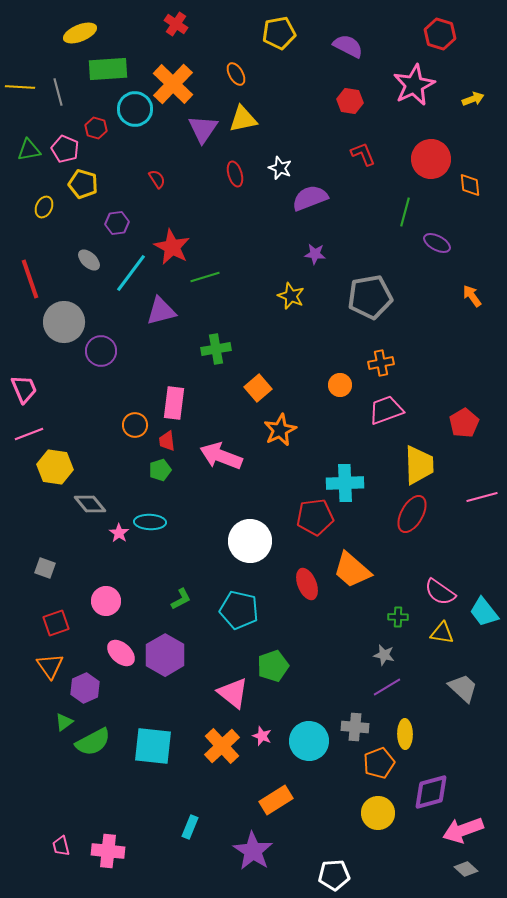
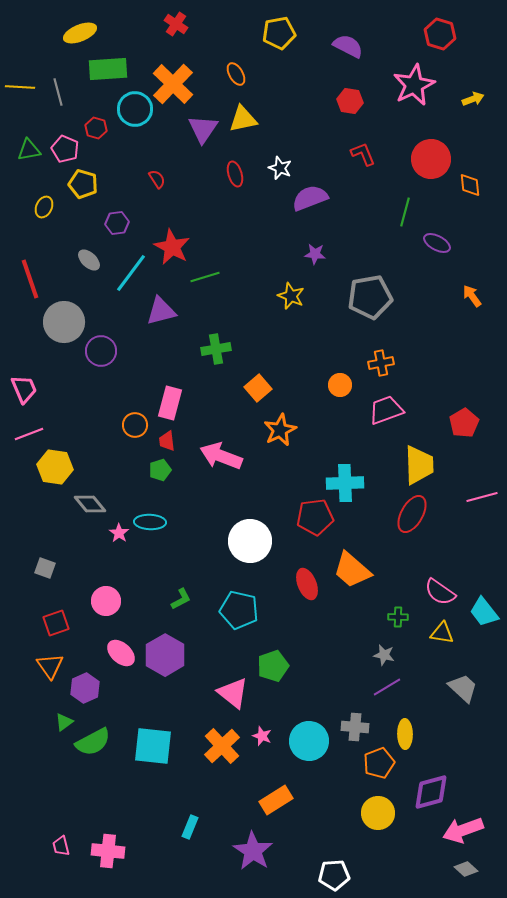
pink rectangle at (174, 403): moved 4 px left; rotated 8 degrees clockwise
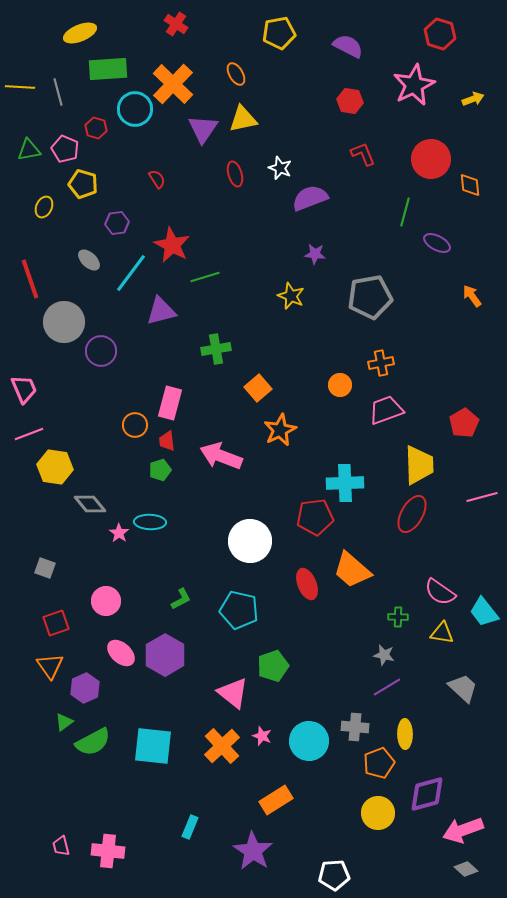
red star at (172, 247): moved 2 px up
purple diamond at (431, 792): moved 4 px left, 2 px down
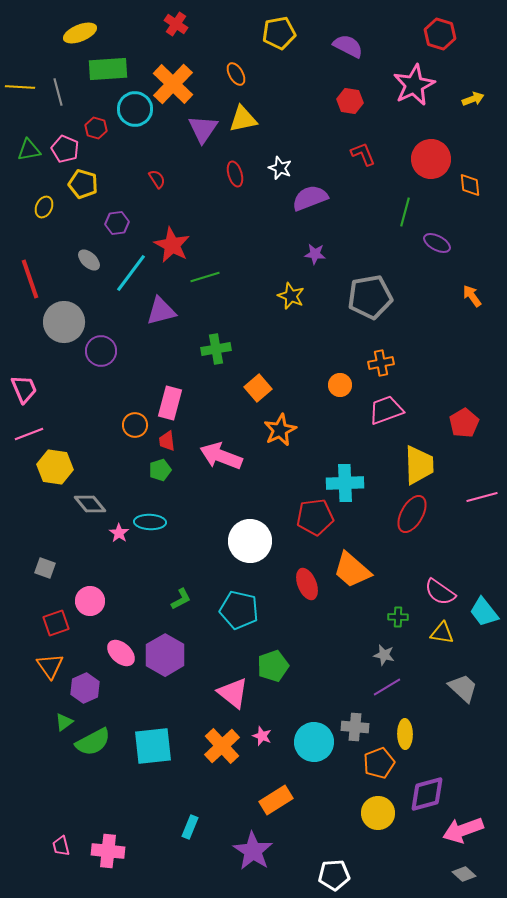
pink circle at (106, 601): moved 16 px left
cyan circle at (309, 741): moved 5 px right, 1 px down
cyan square at (153, 746): rotated 12 degrees counterclockwise
gray diamond at (466, 869): moved 2 px left, 5 px down
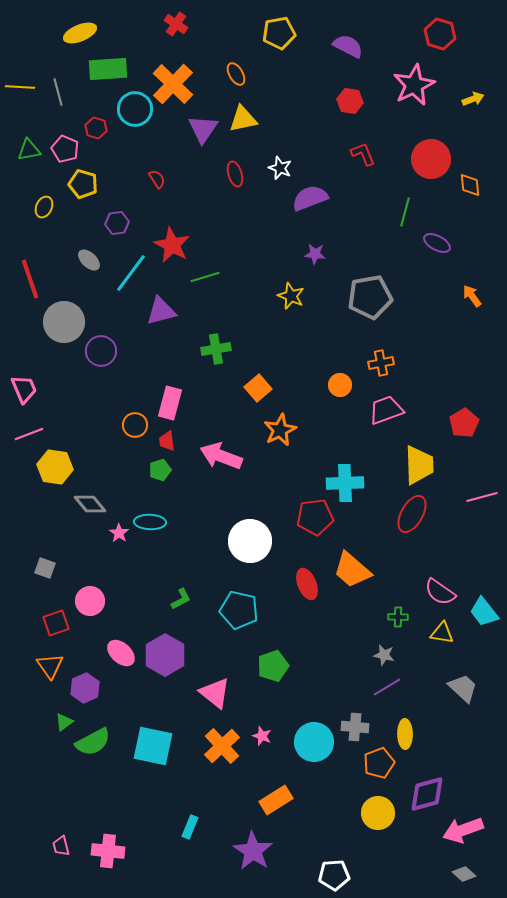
pink triangle at (233, 693): moved 18 px left
cyan square at (153, 746): rotated 18 degrees clockwise
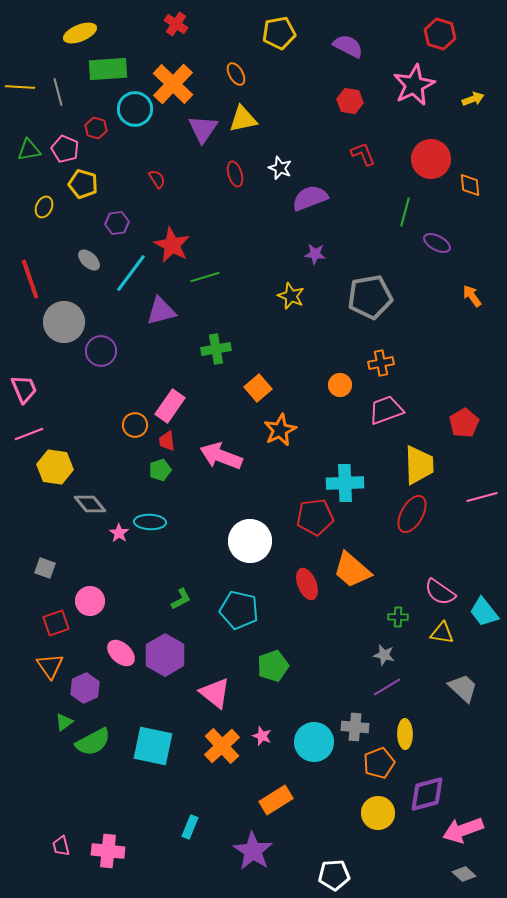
pink rectangle at (170, 403): moved 3 px down; rotated 20 degrees clockwise
